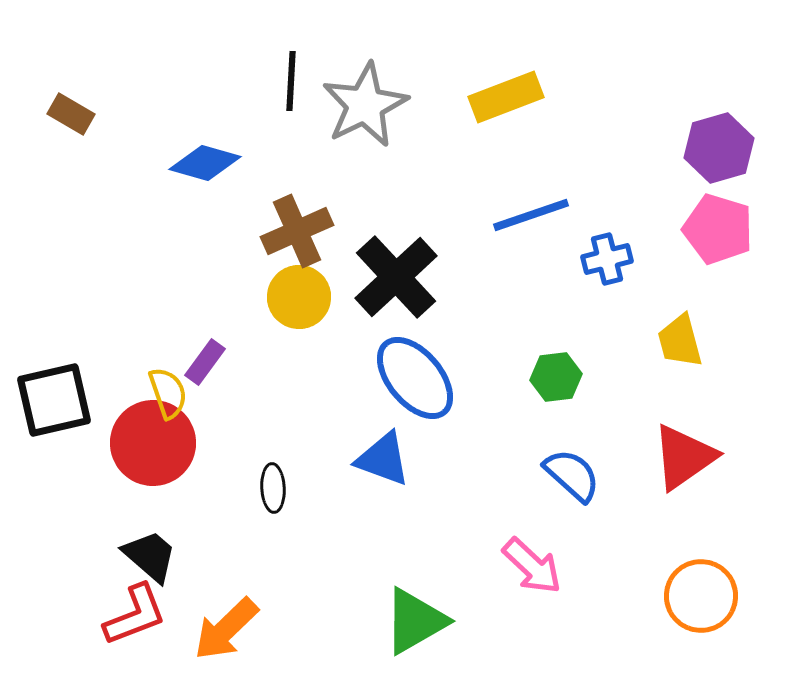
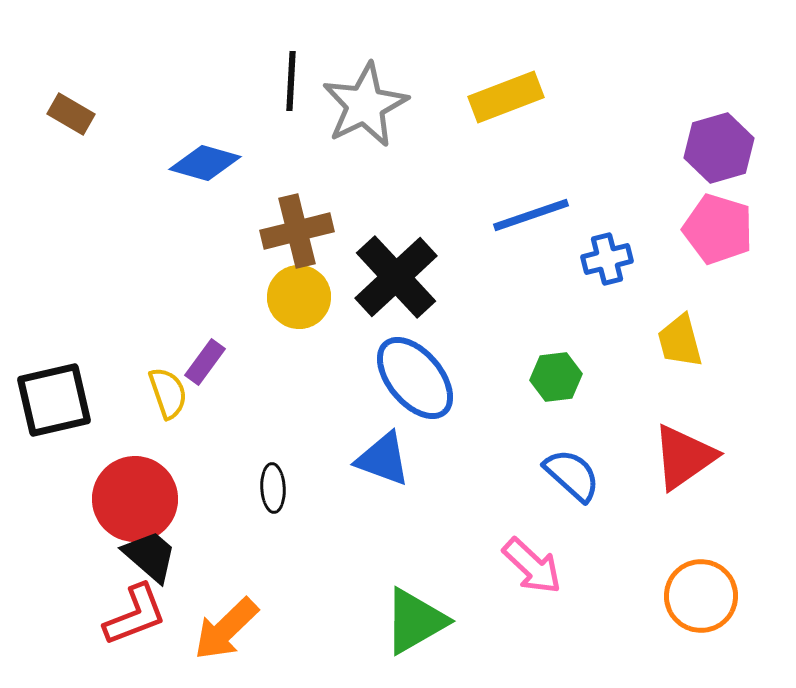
brown cross: rotated 10 degrees clockwise
red circle: moved 18 px left, 56 px down
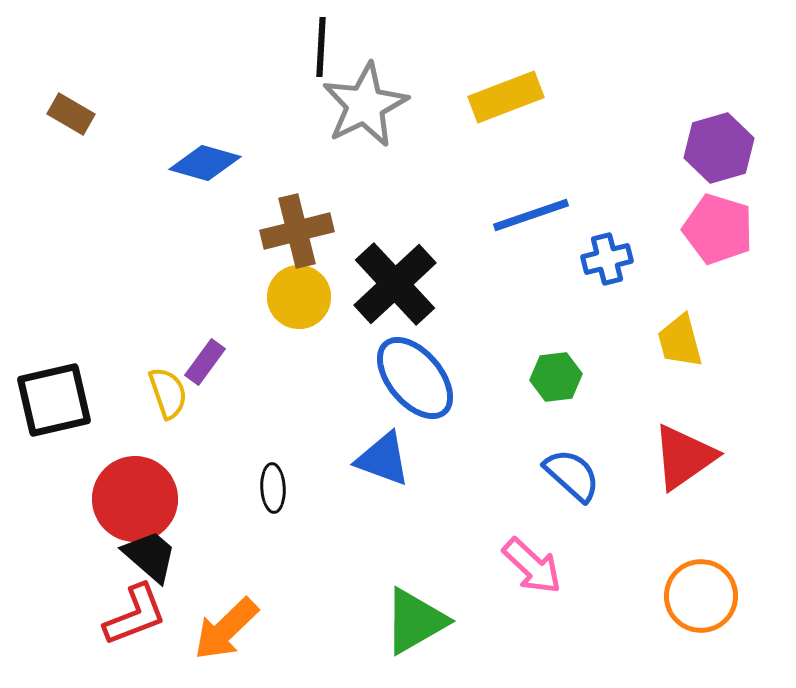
black line: moved 30 px right, 34 px up
black cross: moved 1 px left, 7 px down
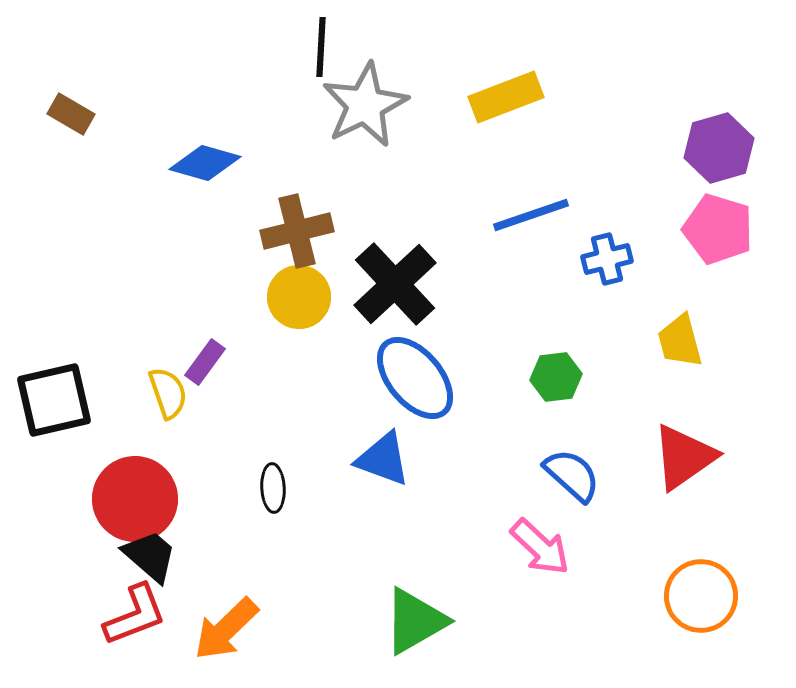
pink arrow: moved 8 px right, 19 px up
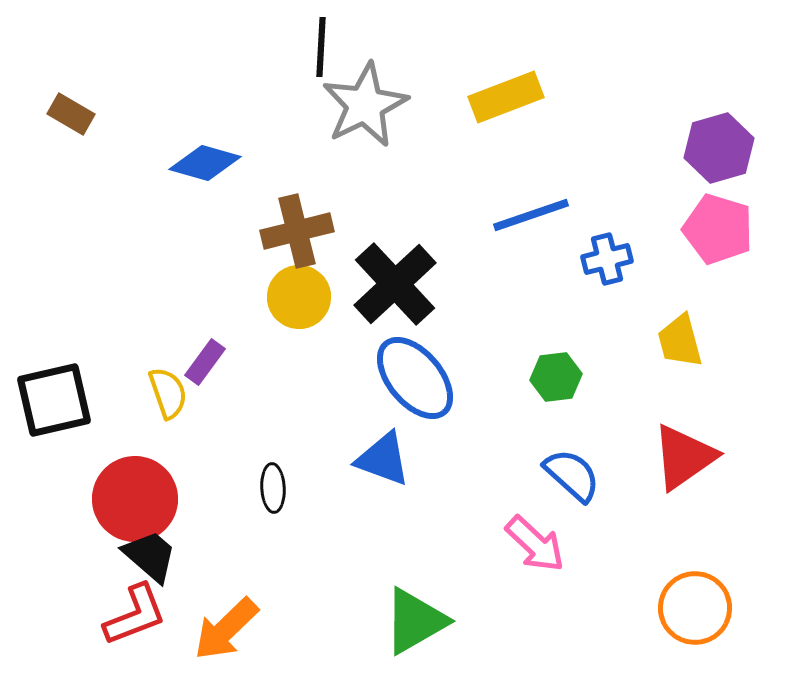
pink arrow: moved 5 px left, 3 px up
orange circle: moved 6 px left, 12 px down
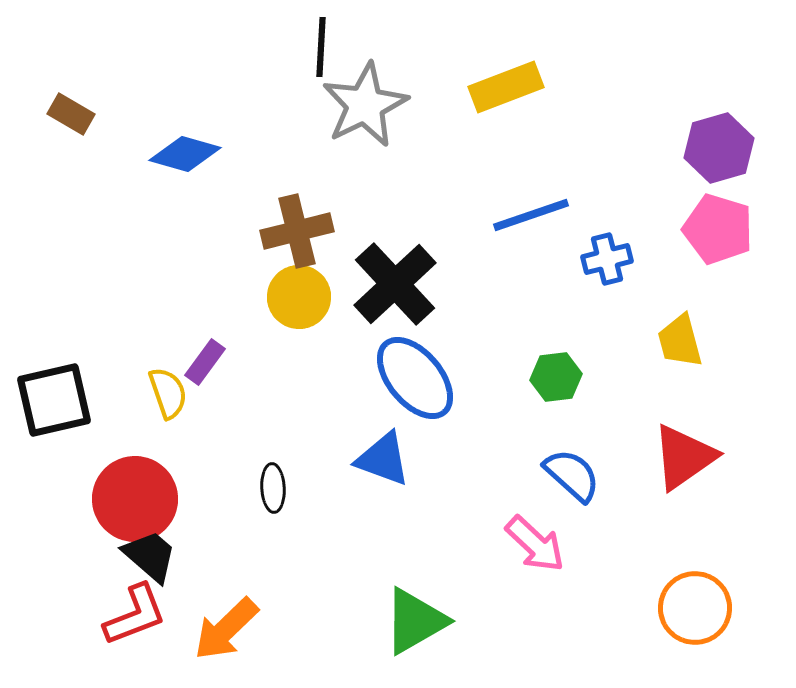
yellow rectangle: moved 10 px up
blue diamond: moved 20 px left, 9 px up
